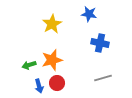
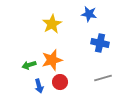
red circle: moved 3 px right, 1 px up
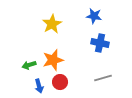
blue star: moved 5 px right, 2 px down
orange star: moved 1 px right
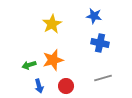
red circle: moved 6 px right, 4 px down
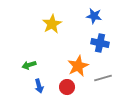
orange star: moved 25 px right, 6 px down; rotated 10 degrees counterclockwise
red circle: moved 1 px right, 1 px down
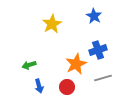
blue star: rotated 21 degrees clockwise
blue cross: moved 2 px left, 7 px down; rotated 30 degrees counterclockwise
orange star: moved 2 px left, 2 px up
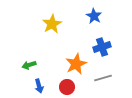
blue cross: moved 4 px right, 3 px up
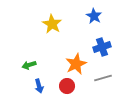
yellow star: rotated 12 degrees counterclockwise
red circle: moved 1 px up
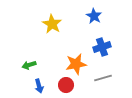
orange star: rotated 15 degrees clockwise
red circle: moved 1 px left, 1 px up
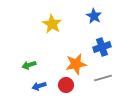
blue arrow: rotated 88 degrees clockwise
